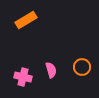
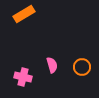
orange rectangle: moved 2 px left, 6 px up
pink semicircle: moved 1 px right, 5 px up
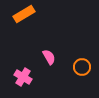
pink semicircle: moved 3 px left, 8 px up; rotated 14 degrees counterclockwise
pink cross: rotated 18 degrees clockwise
